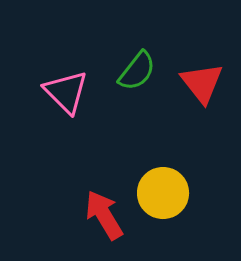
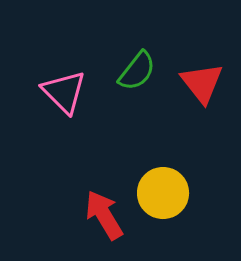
pink triangle: moved 2 px left
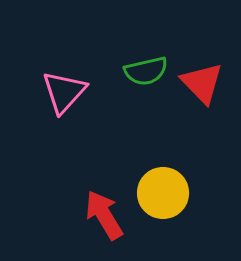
green semicircle: moved 9 px right; rotated 39 degrees clockwise
red triangle: rotated 6 degrees counterclockwise
pink triangle: rotated 27 degrees clockwise
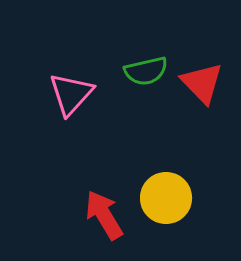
pink triangle: moved 7 px right, 2 px down
yellow circle: moved 3 px right, 5 px down
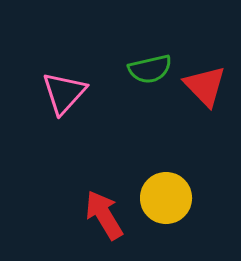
green semicircle: moved 4 px right, 2 px up
red triangle: moved 3 px right, 3 px down
pink triangle: moved 7 px left, 1 px up
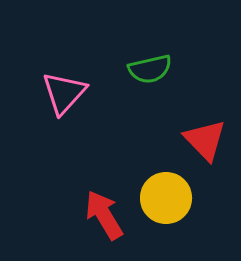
red triangle: moved 54 px down
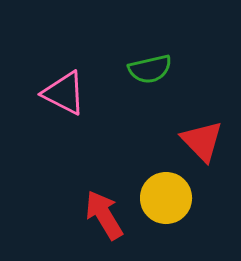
pink triangle: rotated 45 degrees counterclockwise
red triangle: moved 3 px left, 1 px down
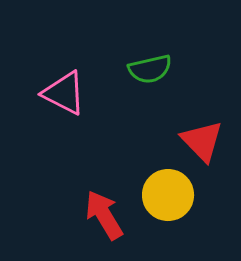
yellow circle: moved 2 px right, 3 px up
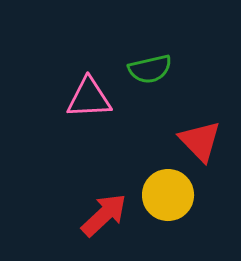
pink triangle: moved 25 px right, 5 px down; rotated 30 degrees counterclockwise
red triangle: moved 2 px left
red arrow: rotated 78 degrees clockwise
